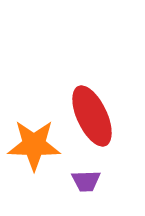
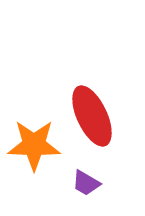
purple trapezoid: moved 2 px down; rotated 32 degrees clockwise
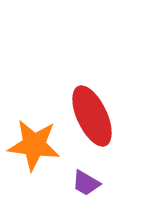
orange star: rotated 6 degrees clockwise
